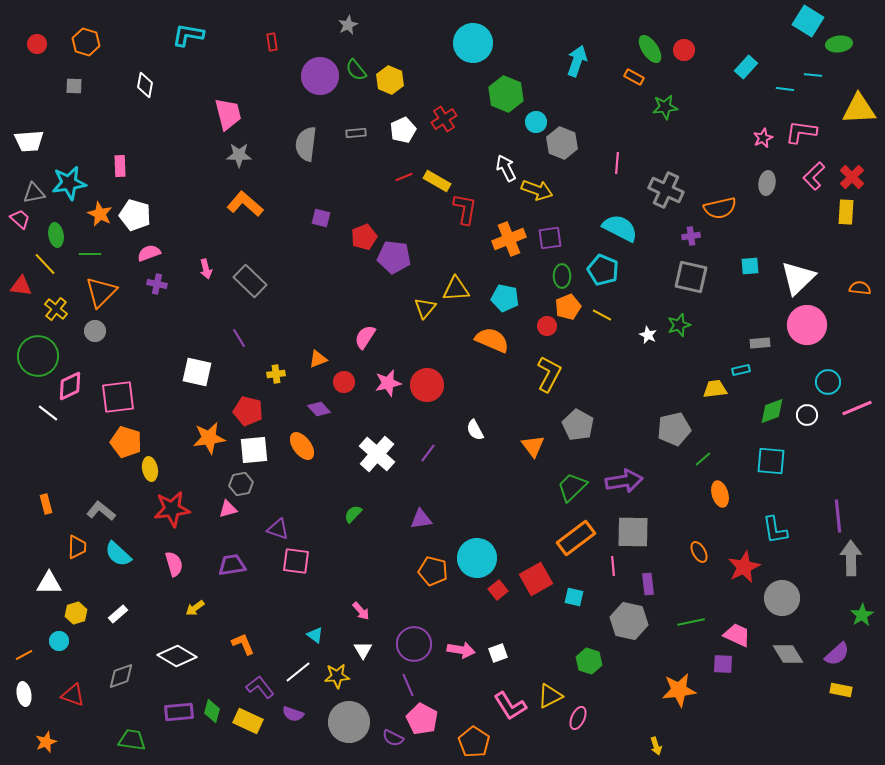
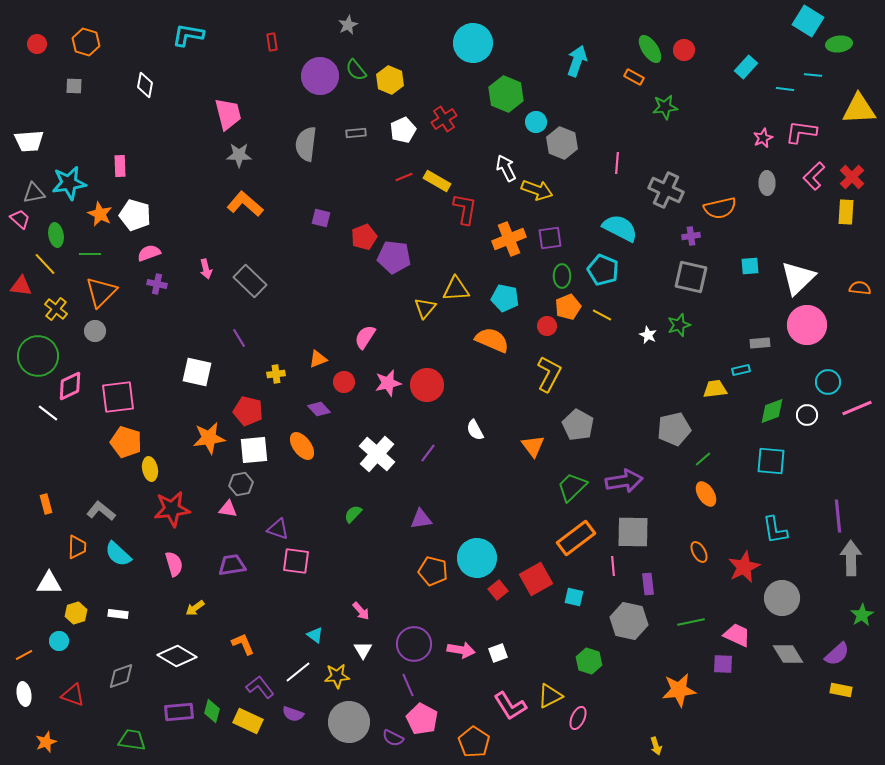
gray ellipse at (767, 183): rotated 10 degrees counterclockwise
orange ellipse at (720, 494): moved 14 px left; rotated 15 degrees counterclockwise
pink triangle at (228, 509): rotated 24 degrees clockwise
white rectangle at (118, 614): rotated 48 degrees clockwise
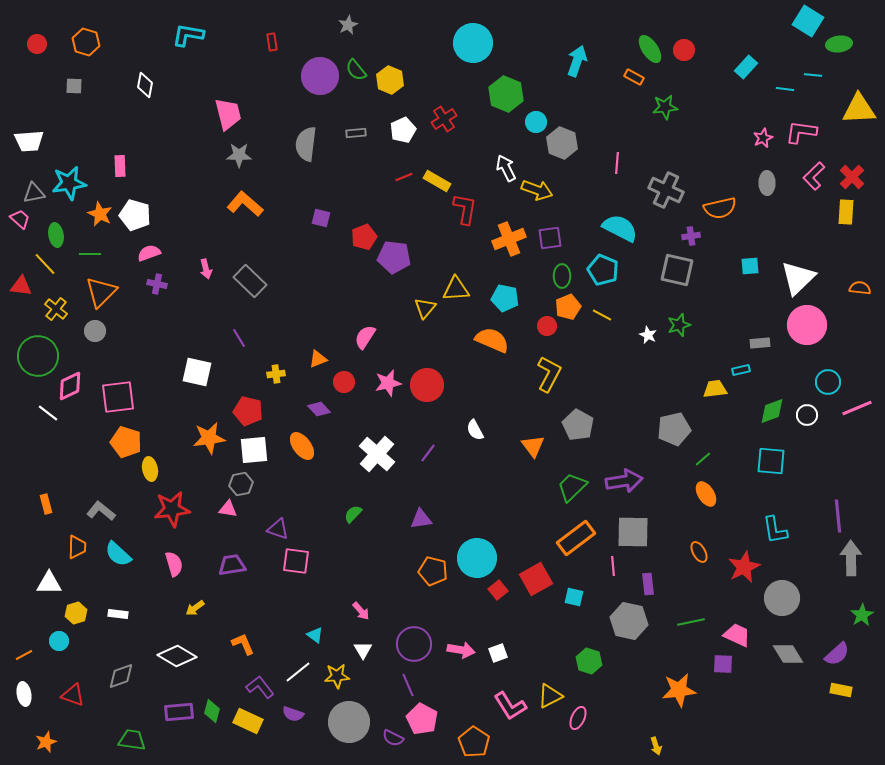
gray square at (691, 277): moved 14 px left, 7 px up
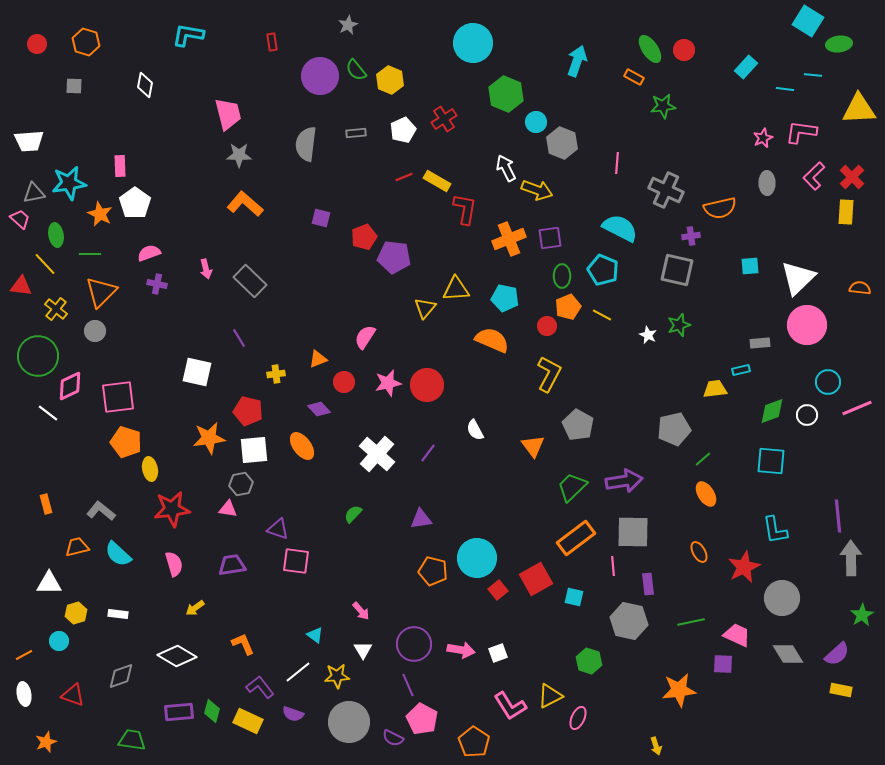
green star at (665, 107): moved 2 px left, 1 px up
white pentagon at (135, 215): moved 12 px up; rotated 20 degrees clockwise
orange trapezoid at (77, 547): rotated 105 degrees counterclockwise
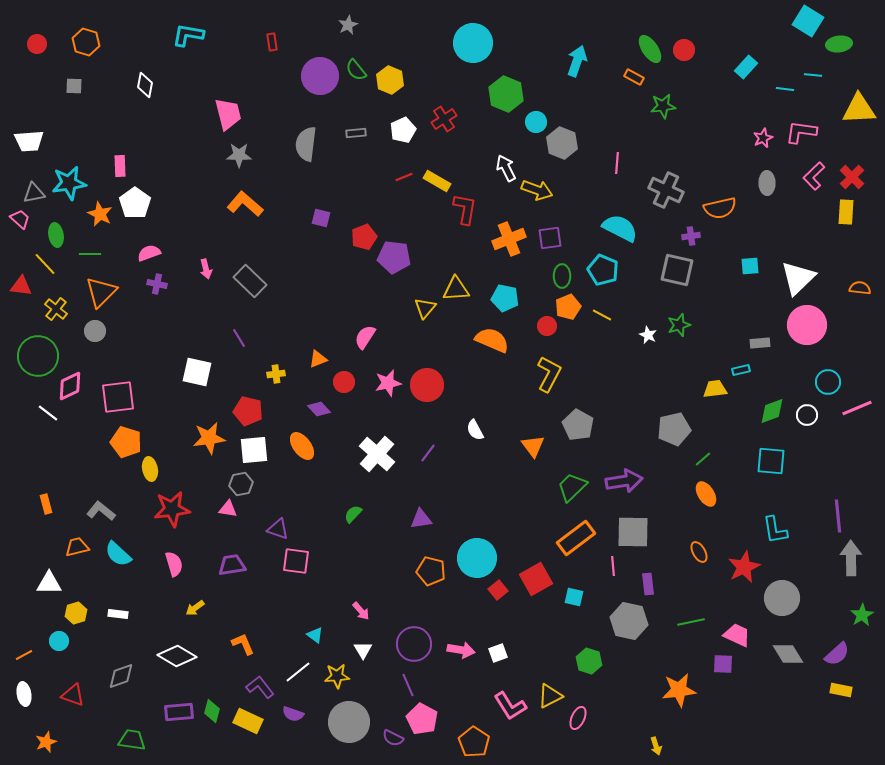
orange pentagon at (433, 571): moved 2 px left
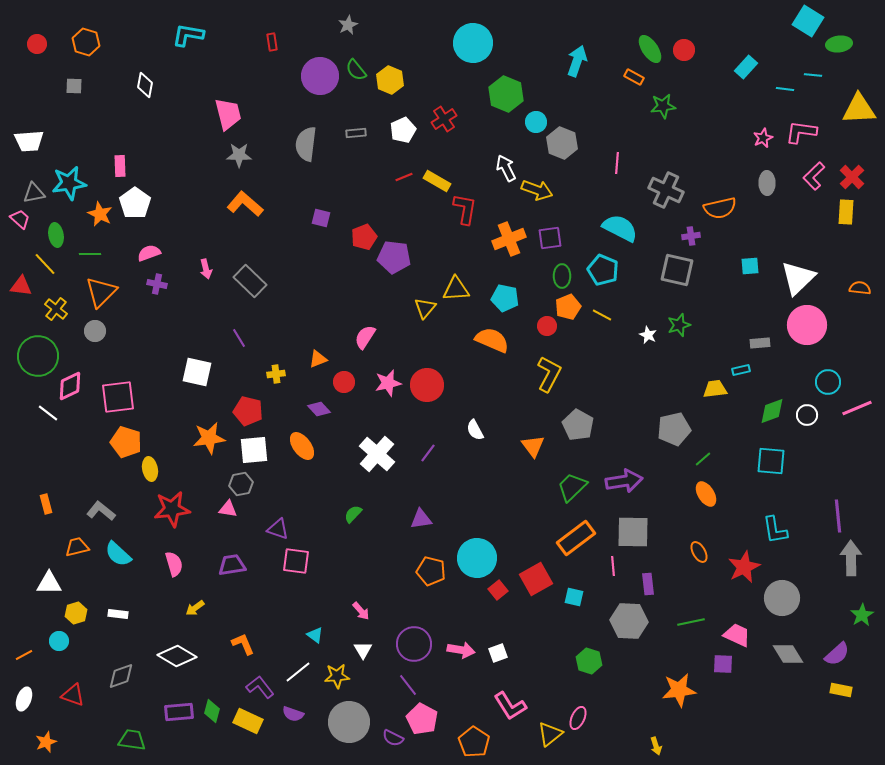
gray hexagon at (629, 621): rotated 9 degrees counterclockwise
purple line at (408, 685): rotated 15 degrees counterclockwise
white ellipse at (24, 694): moved 5 px down; rotated 30 degrees clockwise
yellow triangle at (550, 696): moved 38 px down; rotated 12 degrees counterclockwise
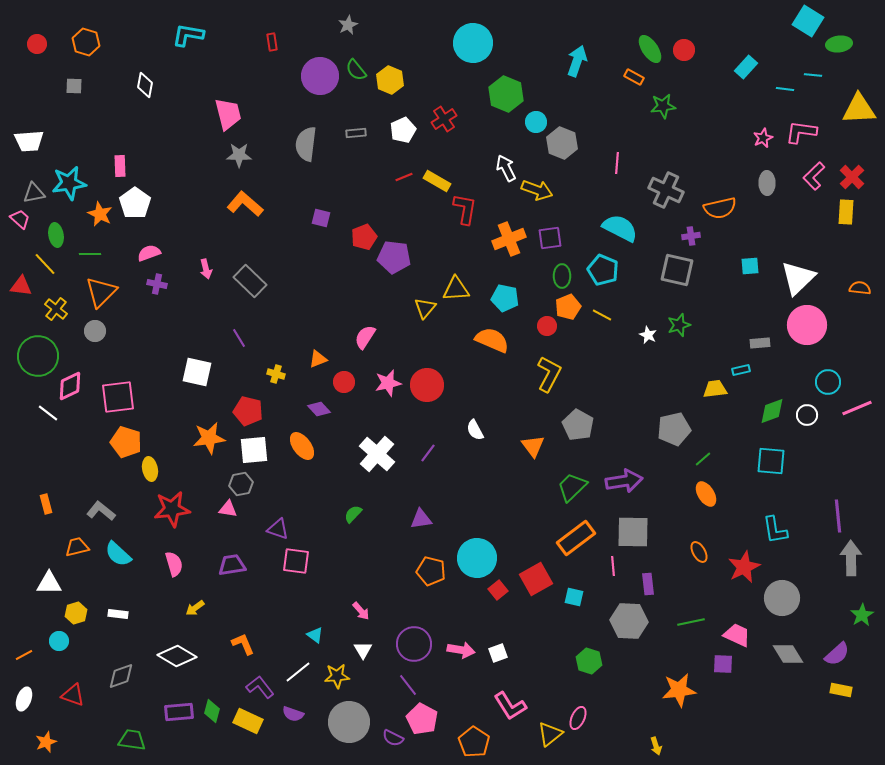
yellow cross at (276, 374): rotated 24 degrees clockwise
